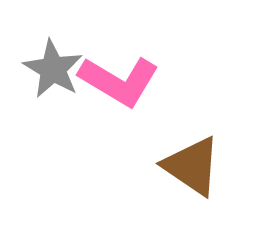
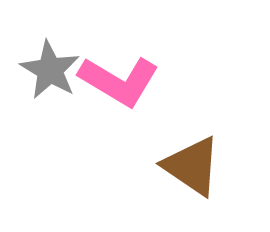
gray star: moved 3 px left, 1 px down
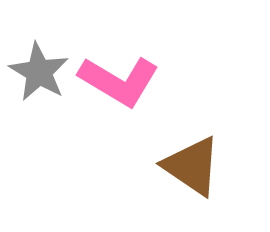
gray star: moved 11 px left, 2 px down
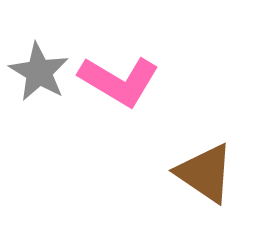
brown triangle: moved 13 px right, 7 px down
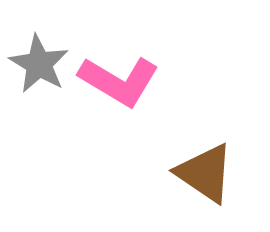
gray star: moved 8 px up
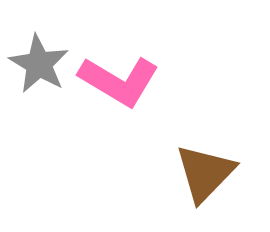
brown triangle: rotated 40 degrees clockwise
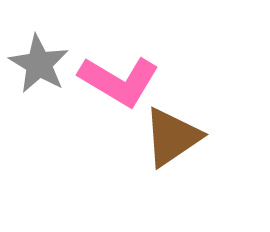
brown triangle: moved 33 px left, 36 px up; rotated 12 degrees clockwise
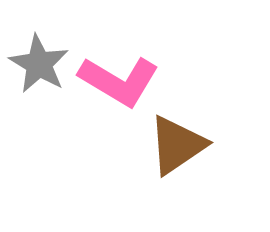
brown triangle: moved 5 px right, 8 px down
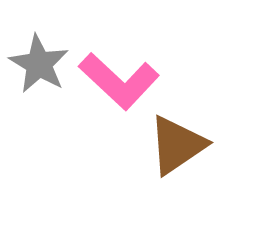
pink L-shape: rotated 12 degrees clockwise
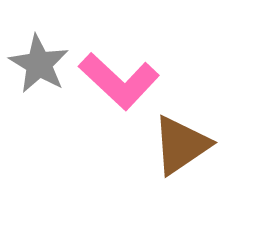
brown triangle: moved 4 px right
